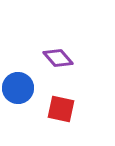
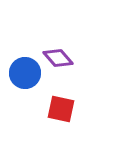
blue circle: moved 7 px right, 15 px up
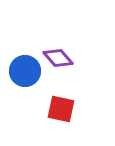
blue circle: moved 2 px up
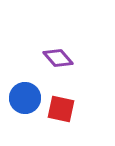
blue circle: moved 27 px down
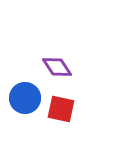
purple diamond: moved 1 px left, 9 px down; rotated 8 degrees clockwise
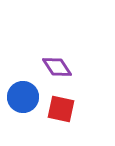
blue circle: moved 2 px left, 1 px up
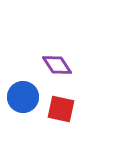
purple diamond: moved 2 px up
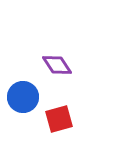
red square: moved 2 px left, 10 px down; rotated 28 degrees counterclockwise
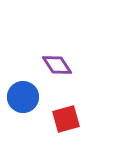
red square: moved 7 px right
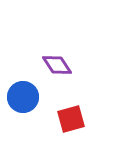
red square: moved 5 px right
